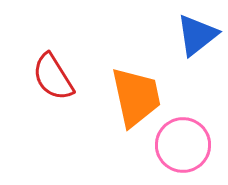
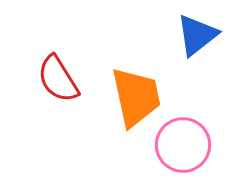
red semicircle: moved 5 px right, 2 px down
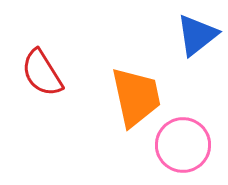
red semicircle: moved 16 px left, 6 px up
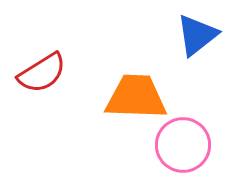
red semicircle: rotated 90 degrees counterclockwise
orange trapezoid: rotated 76 degrees counterclockwise
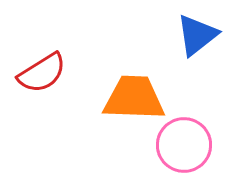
orange trapezoid: moved 2 px left, 1 px down
pink circle: moved 1 px right
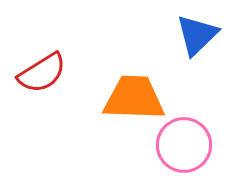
blue triangle: rotated 6 degrees counterclockwise
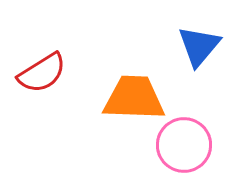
blue triangle: moved 2 px right, 11 px down; rotated 6 degrees counterclockwise
